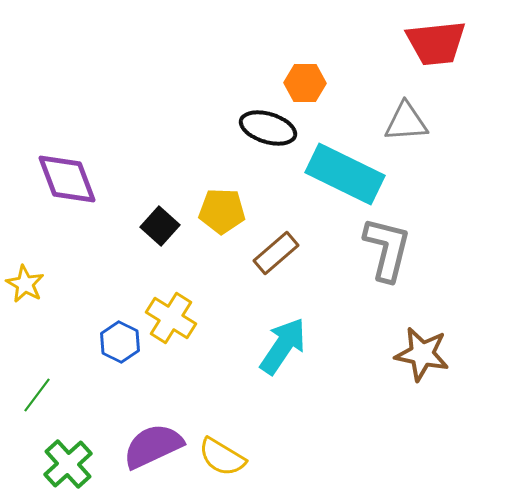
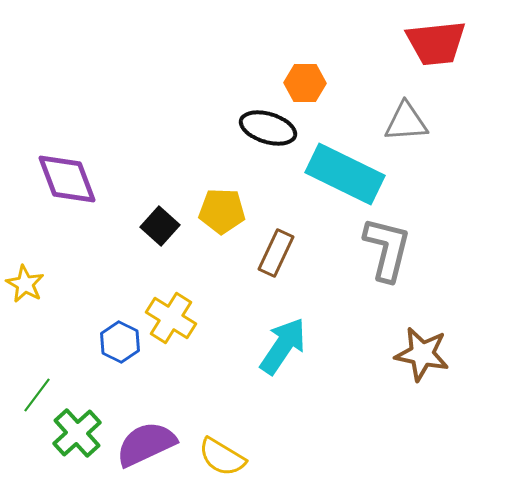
brown rectangle: rotated 24 degrees counterclockwise
purple semicircle: moved 7 px left, 2 px up
green cross: moved 9 px right, 31 px up
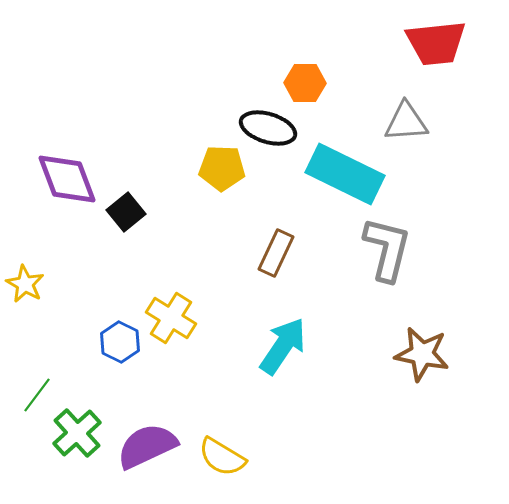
yellow pentagon: moved 43 px up
black square: moved 34 px left, 14 px up; rotated 9 degrees clockwise
purple semicircle: moved 1 px right, 2 px down
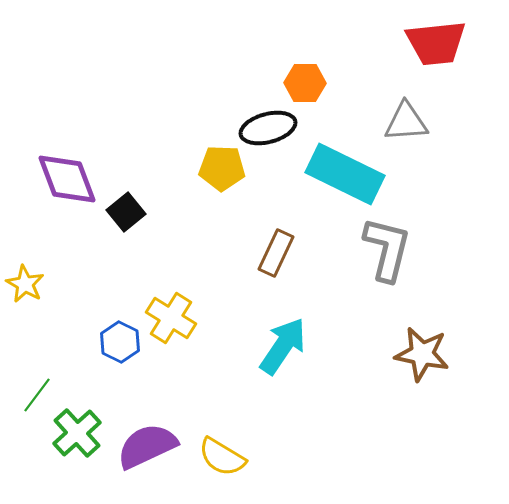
black ellipse: rotated 32 degrees counterclockwise
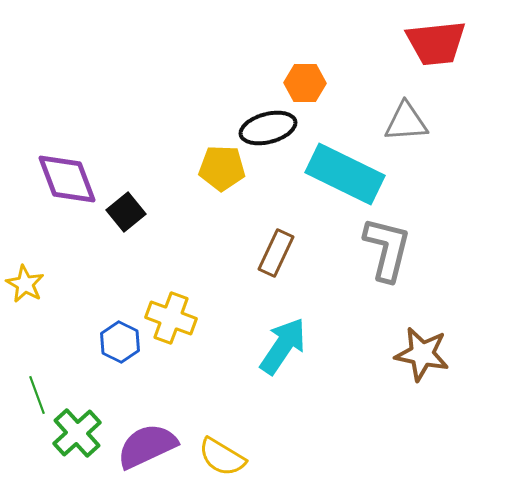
yellow cross: rotated 12 degrees counterclockwise
green line: rotated 57 degrees counterclockwise
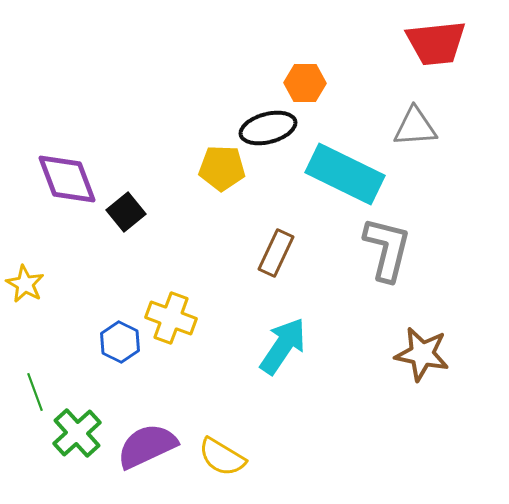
gray triangle: moved 9 px right, 5 px down
green line: moved 2 px left, 3 px up
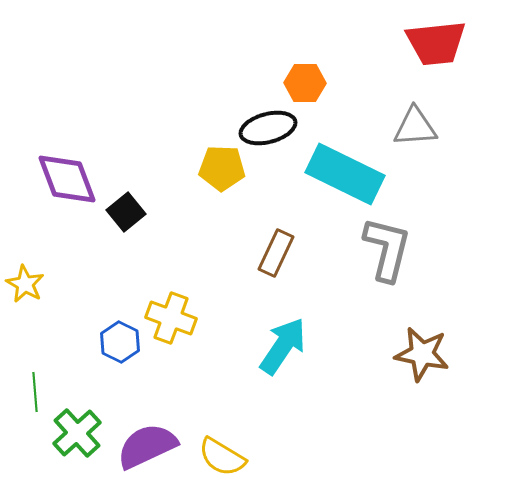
green line: rotated 15 degrees clockwise
